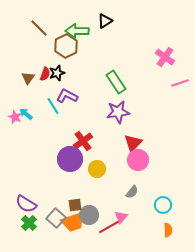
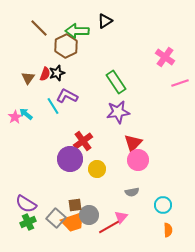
pink star: rotated 16 degrees clockwise
gray semicircle: rotated 40 degrees clockwise
green cross: moved 1 px left, 1 px up; rotated 21 degrees clockwise
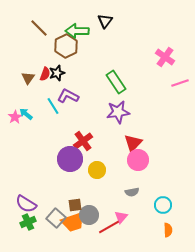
black triangle: rotated 21 degrees counterclockwise
purple L-shape: moved 1 px right
yellow circle: moved 1 px down
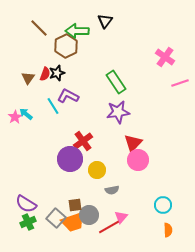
gray semicircle: moved 20 px left, 2 px up
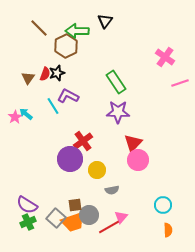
purple star: rotated 10 degrees clockwise
purple semicircle: moved 1 px right, 1 px down
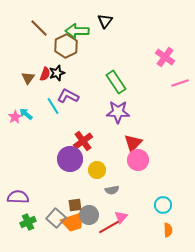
purple semicircle: moved 9 px left, 8 px up; rotated 150 degrees clockwise
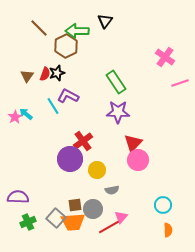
brown triangle: moved 1 px left, 2 px up
gray circle: moved 4 px right, 6 px up
orange trapezoid: rotated 15 degrees clockwise
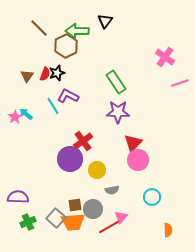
cyan circle: moved 11 px left, 8 px up
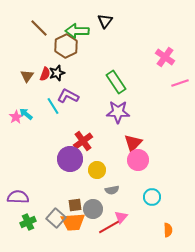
pink star: moved 1 px right
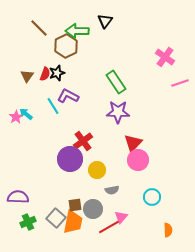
orange trapezoid: rotated 75 degrees counterclockwise
